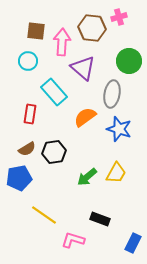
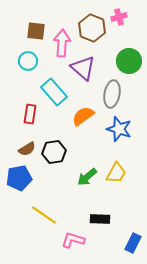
brown hexagon: rotated 16 degrees clockwise
pink arrow: moved 1 px down
orange semicircle: moved 2 px left, 1 px up
black rectangle: rotated 18 degrees counterclockwise
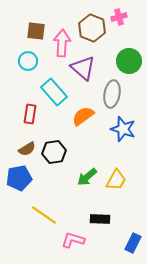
blue star: moved 4 px right
yellow trapezoid: moved 7 px down
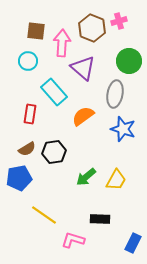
pink cross: moved 4 px down
gray ellipse: moved 3 px right
green arrow: moved 1 px left
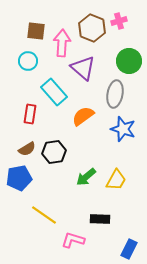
blue rectangle: moved 4 px left, 6 px down
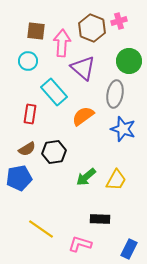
yellow line: moved 3 px left, 14 px down
pink L-shape: moved 7 px right, 4 px down
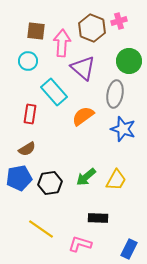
black hexagon: moved 4 px left, 31 px down
black rectangle: moved 2 px left, 1 px up
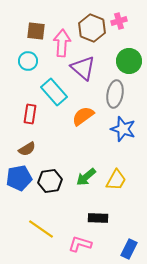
black hexagon: moved 2 px up
